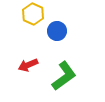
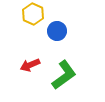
red arrow: moved 2 px right
green L-shape: moved 1 px up
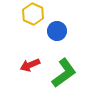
green L-shape: moved 2 px up
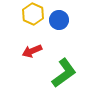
blue circle: moved 2 px right, 11 px up
red arrow: moved 2 px right, 14 px up
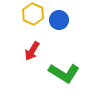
red arrow: rotated 36 degrees counterclockwise
green L-shape: rotated 68 degrees clockwise
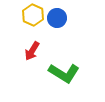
yellow hexagon: moved 1 px down
blue circle: moved 2 px left, 2 px up
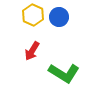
blue circle: moved 2 px right, 1 px up
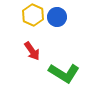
blue circle: moved 2 px left
red arrow: rotated 66 degrees counterclockwise
